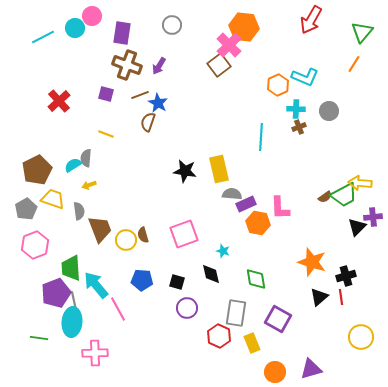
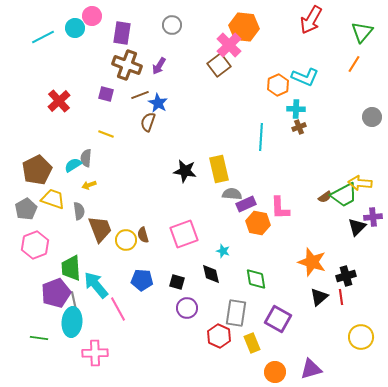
gray circle at (329, 111): moved 43 px right, 6 px down
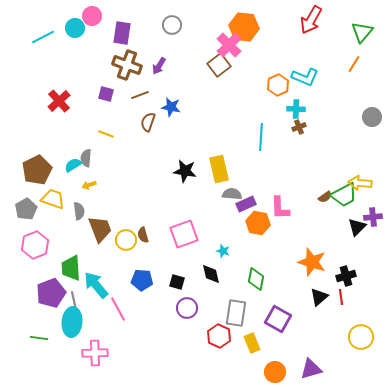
blue star at (158, 103): moved 13 px right, 4 px down; rotated 18 degrees counterclockwise
green diamond at (256, 279): rotated 20 degrees clockwise
purple pentagon at (56, 293): moved 5 px left
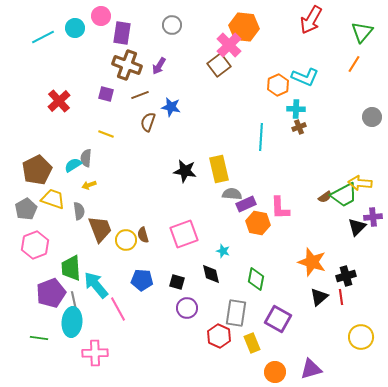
pink circle at (92, 16): moved 9 px right
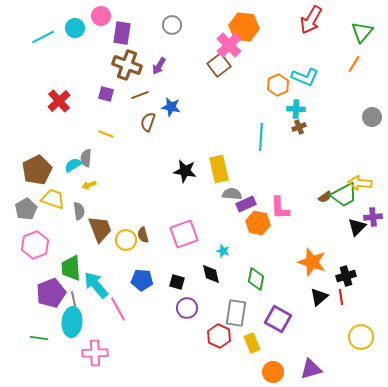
orange circle at (275, 372): moved 2 px left
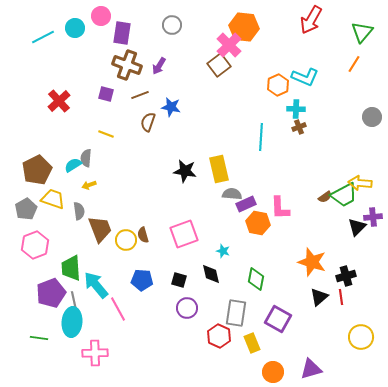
black square at (177, 282): moved 2 px right, 2 px up
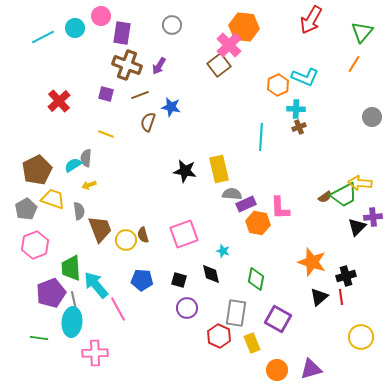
orange circle at (273, 372): moved 4 px right, 2 px up
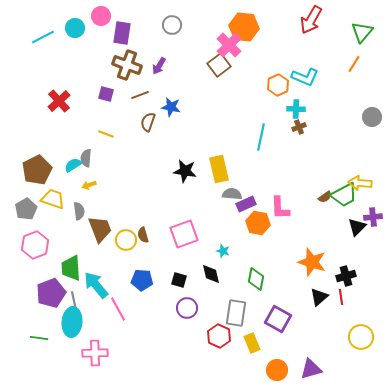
cyan line at (261, 137): rotated 8 degrees clockwise
